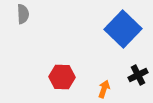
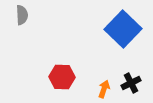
gray semicircle: moved 1 px left, 1 px down
black cross: moved 7 px left, 8 px down
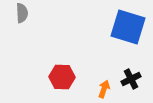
gray semicircle: moved 2 px up
blue square: moved 5 px right, 2 px up; rotated 27 degrees counterclockwise
black cross: moved 4 px up
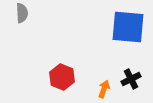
blue square: rotated 12 degrees counterclockwise
red hexagon: rotated 20 degrees clockwise
